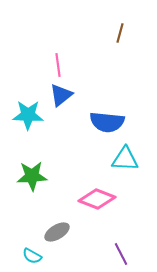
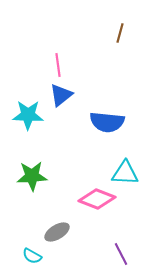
cyan triangle: moved 14 px down
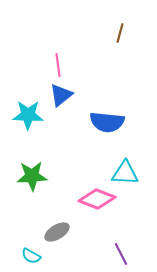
cyan semicircle: moved 1 px left
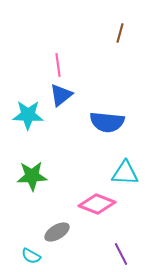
pink diamond: moved 5 px down
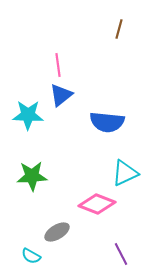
brown line: moved 1 px left, 4 px up
cyan triangle: rotated 28 degrees counterclockwise
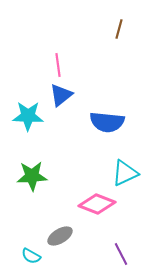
cyan star: moved 1 px down
gray ellipse: moved 3 px right, 4 px down
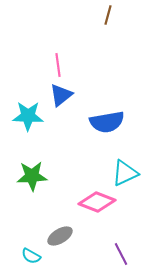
brown line: moved 11 px left, 14 px up
blue semicircle: rotated 16 degrees counterclockwise
pink diamond: moved 2 px up
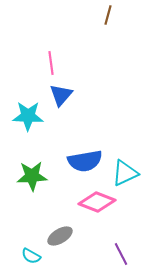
pink line: moved 7 px left, 2 px up
blue triangle: rotated 10 degrees counterclockwise
blue semicircle: moved 22 px left, 39 px down
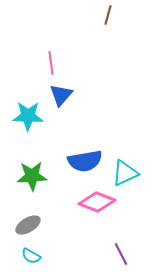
gray ellipse: moved 32 px left, 11 px up
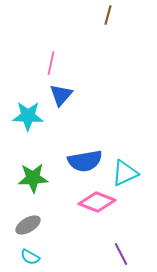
pink line: rotated 20 degrees clockwise
green star: moved 1 px right, 2 px down
cyan semicircle: moved 1 px left, 1 px down
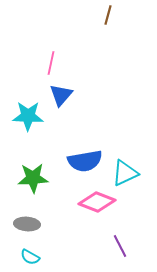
gray ellipse: moved 1 px left, 1 px up; rotated 35 degrees clockwise
purple line: moved 1 px left, 8 px up
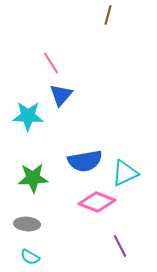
pink line: rotated 45 degrees counterclockwise
